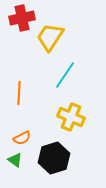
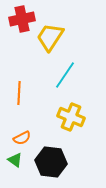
red cross: moved 1 px down
black hexagon: moved 3 px left, 4 px down; rotated 24 degrees clockwise
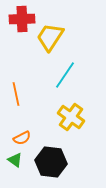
red cross: rotated 10 degrees clockwise
orange line: moved 3 px left, 1 px down; rotated 15 degrees counterclockwise
yellow cross: rotated 12 degrees clockwise
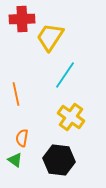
orange semicircle: rotated 126 degrees clockwise
black hexagon: moved 8 px right, 2 px up
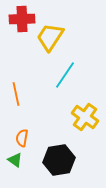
yellow cross: moved 14 px right
black hexagon: rotated 16 degrees counterclockwise
